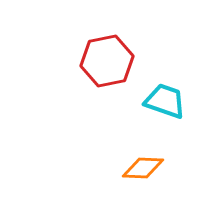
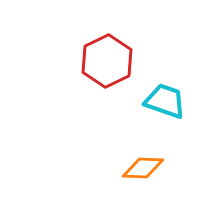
red hexagon: rotated 15 degrees counterclockwise
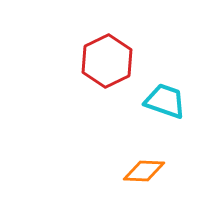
orange diamond: moved 1 px right, 3 px down
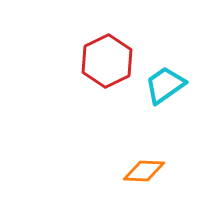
cyan trapezoid: moved 16 px up; rotated 54 degrees counterclockwise
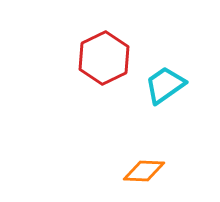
red hexagon: moved 3 px left, 3 px up
